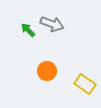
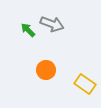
orange circle: moved 1 px left, 1 px up
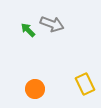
orange circle: moved 11 px left, 19 px down
yellow rectangle: rotated 30 degrees clockwise
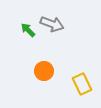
yellow rectangle: moved 3 px left
orange circle: moved 9 px right, 18 px up
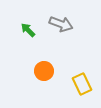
gray arrow: moved 9 px right
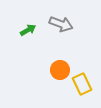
green arrow: rotated 105 degrees clockwise
orange circle: moved 16 px right, 1 px up
